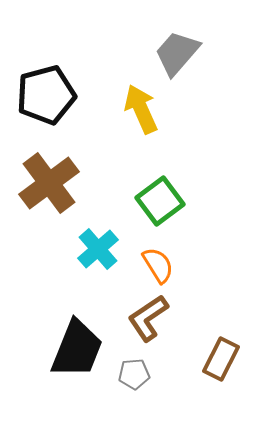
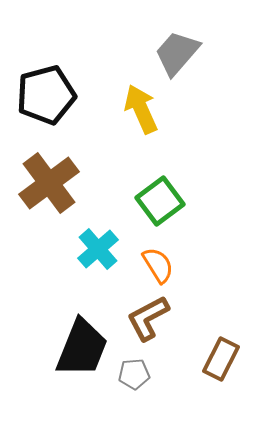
brown L-shape: rotated 6 degrees clockwise
black trapezoid: moved 5 px right, 1 px up
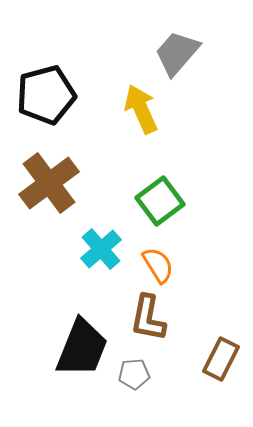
cyan cross: moved 3 px right
brown L-shape: rotated 51 degrees counterclockwise
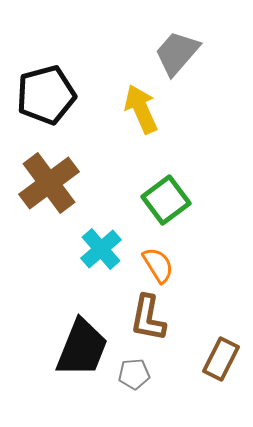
green square: moved 6 px right, 1 px up
